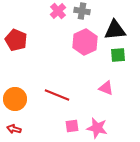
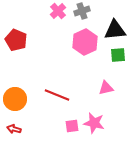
gray cross: rotated 28 degrees counterclockwise
pink triangle: rotated 35 degrees counterclockwise
pink star: moved 3 px left, 5 px up
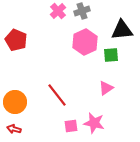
black triangle: moved 7 px right
green square: moved 7 px left
pink triangle: rotated 21 degrees counterclockwise
red line: rotated 30 degrees clockwise
orange circle: moved 3 px down
pink square: moved 1 px left
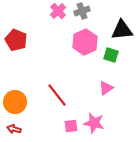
green square: rotated 21 degrees clockwise
